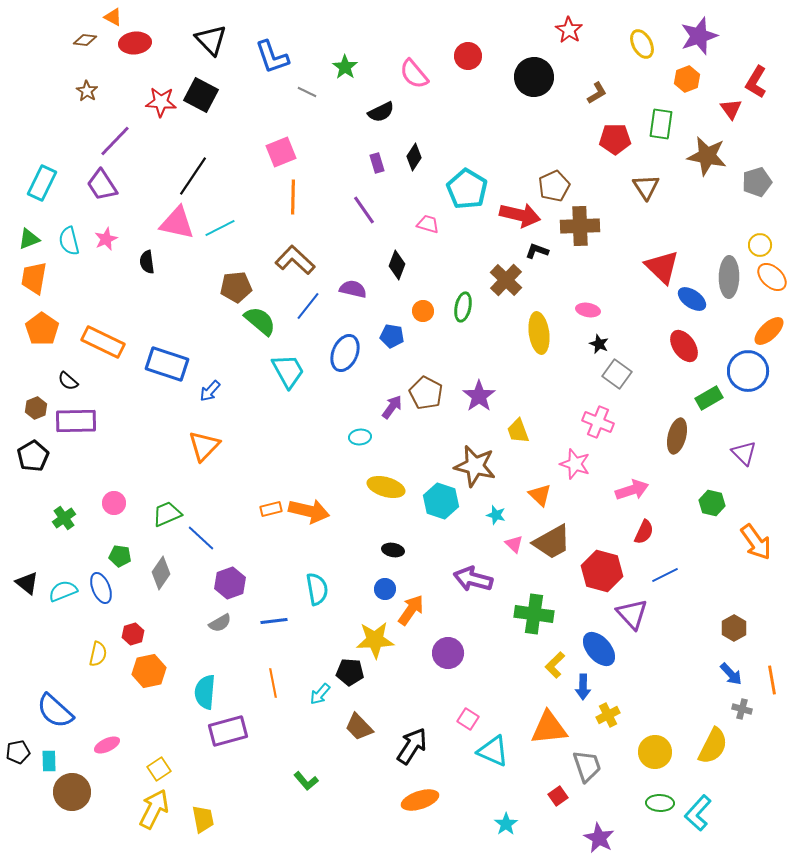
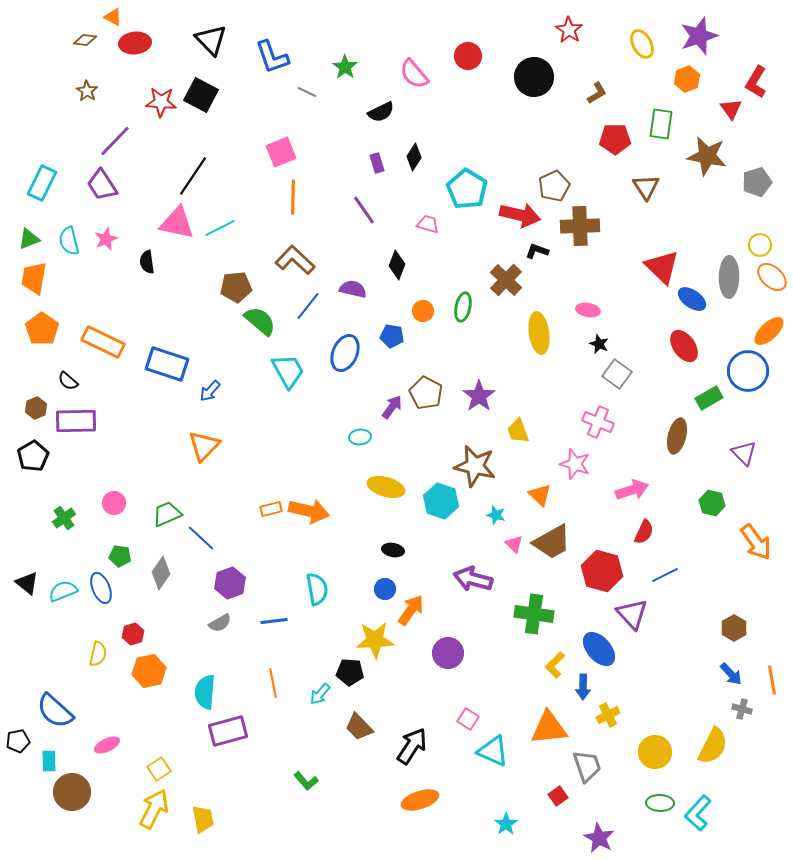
black pentagon at (18, 752): moved 11 px up
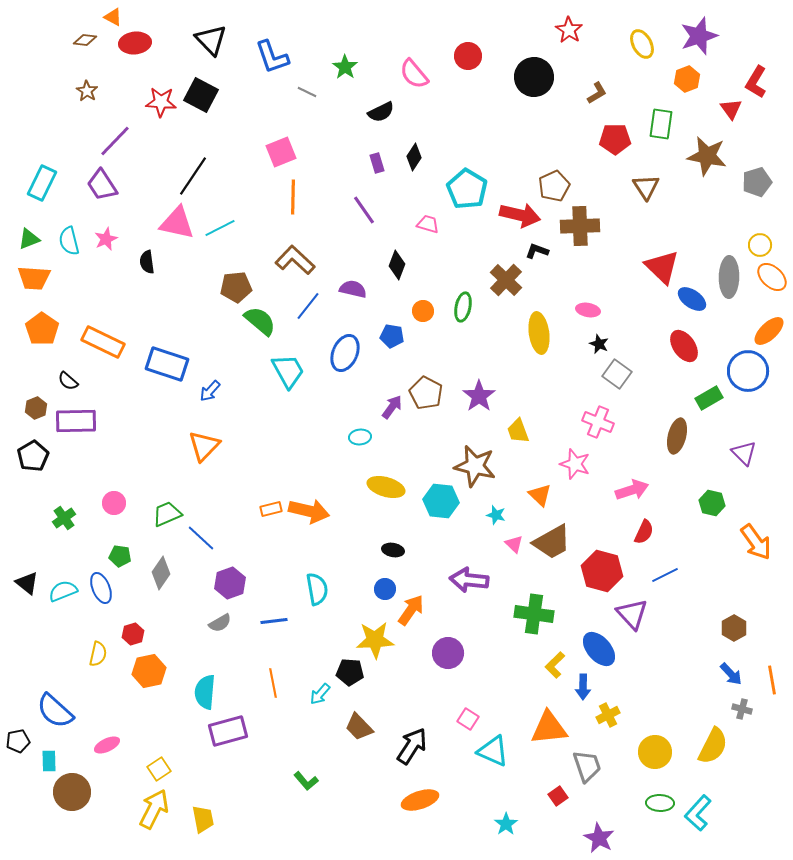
orange trapezoid at (34, 278): rotated 96 degrees counterclockwise
cyan hexagon at (441, 501): rotated 12 degrees counterclockwise
purple arrow at (473, 579): moved 4 px left, 1 px down; rotated 9 degrees counterclockwise
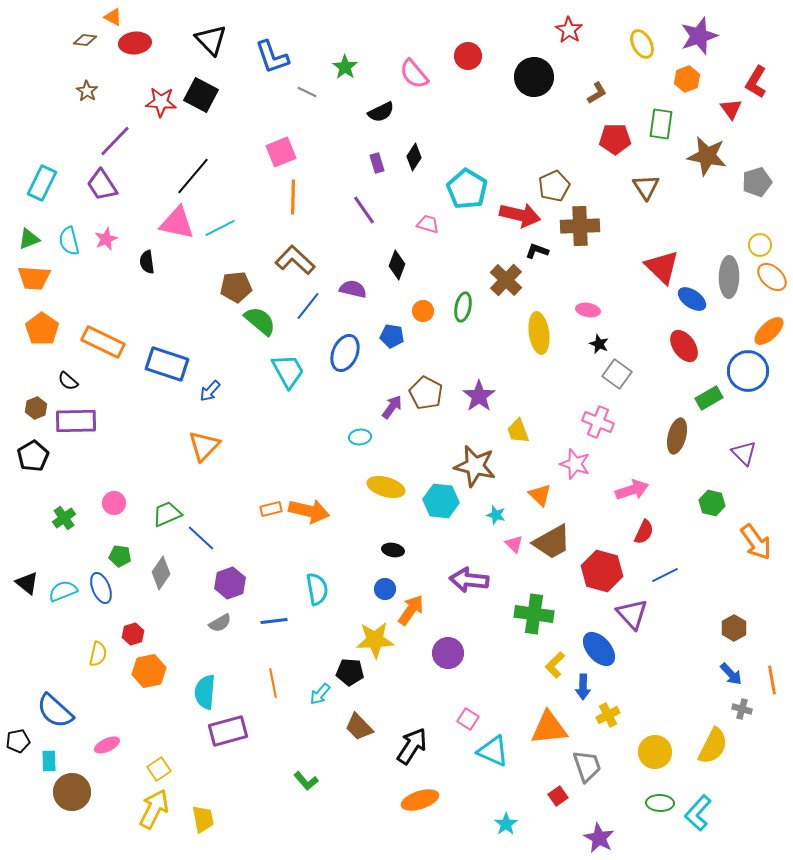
black line at (193, 176): rotated 6 degrees clockwise
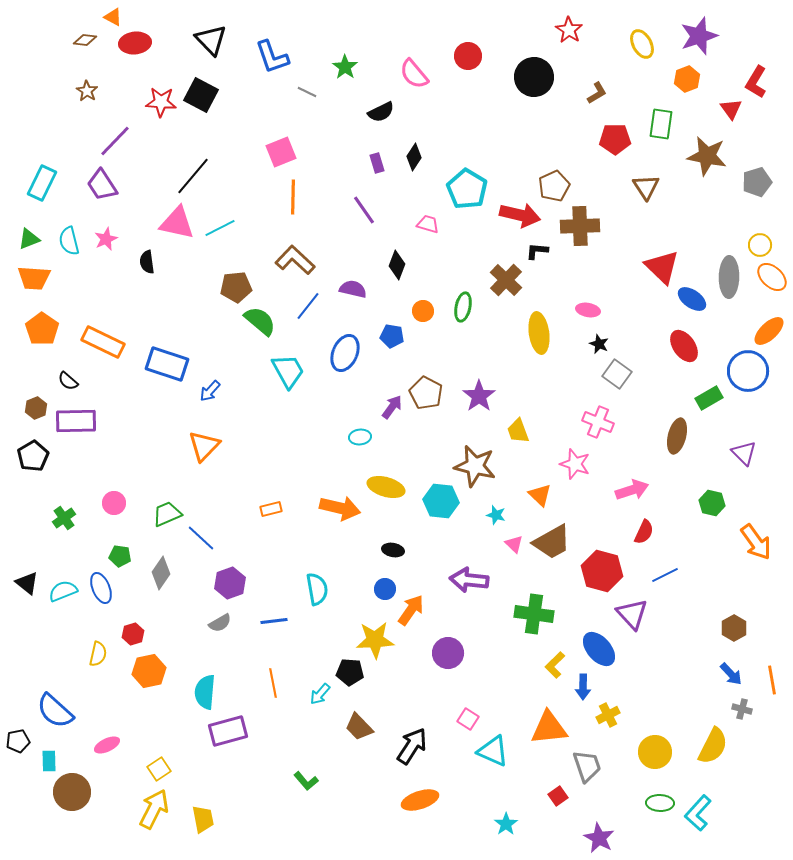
black L-shape at (537, 251): rotated 15 degrees counterclockwise
orange arrow at (309, 511): moved 31 px right, 3 px up
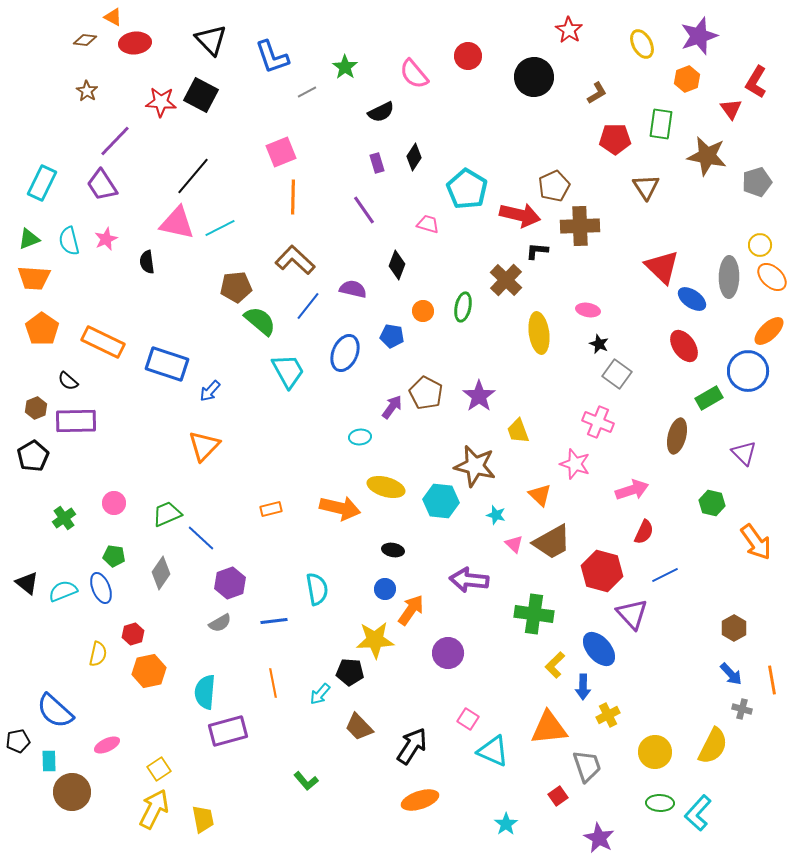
gray line at (307, 92): rotated 54 degrees counterclockwise
green pentagon at (120, 556): moved 6 px left
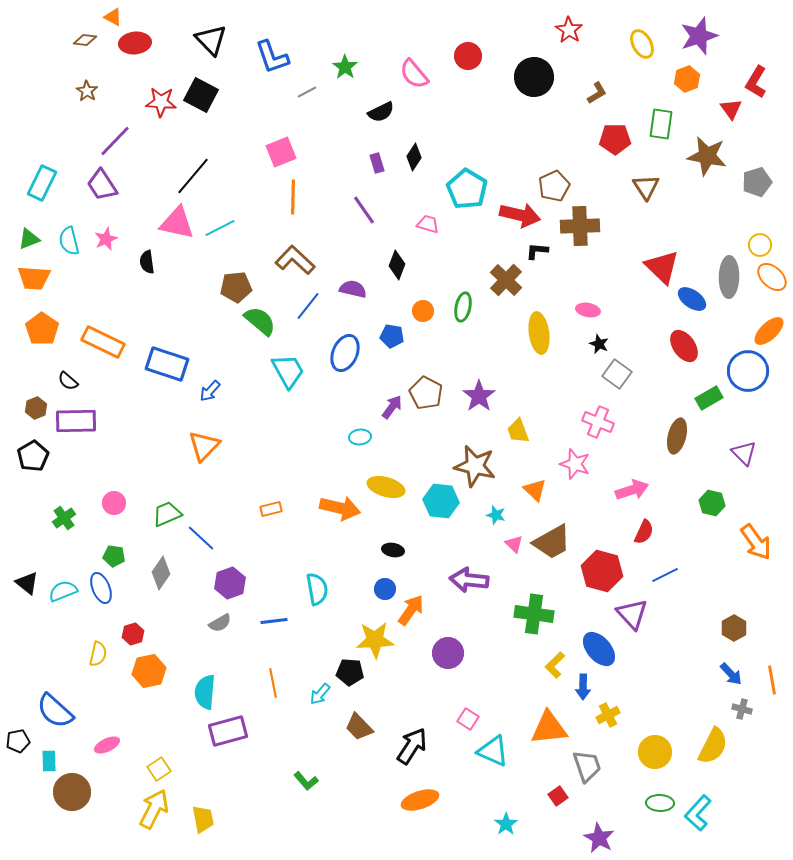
orange triangle at (540, 495): moved 5 px left, 5 px up
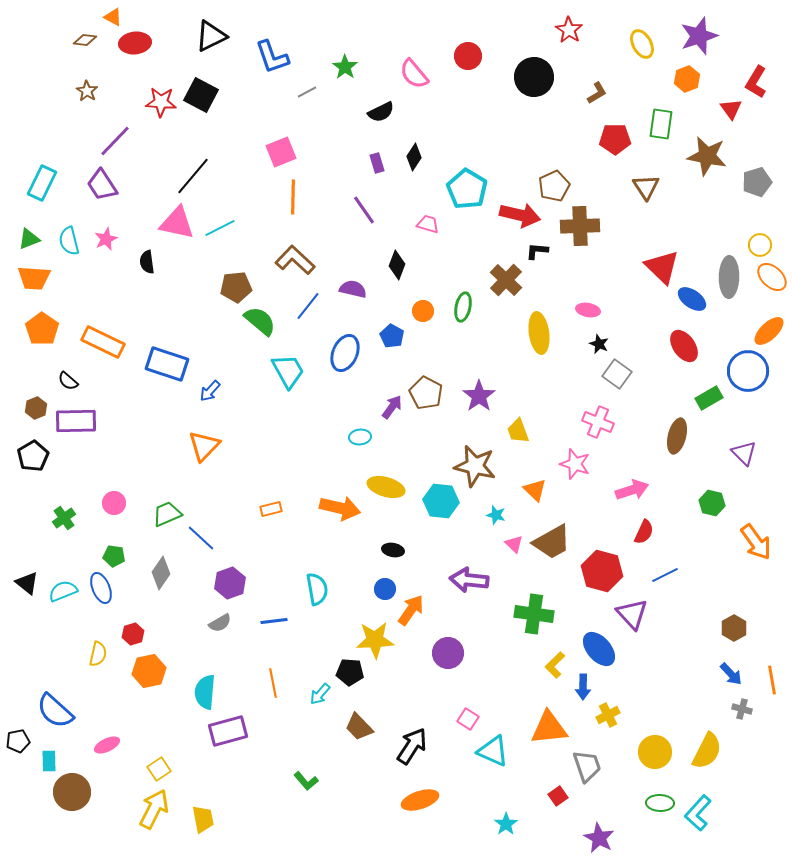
black triangle at (211, 40): moved 4 px up; rotated 48 degrees clockwise
blue pentagon at (392, 336): rotated 20 degrees clockwise
yellow semicircle at (713, 746): moved 6 px left, 5 px down
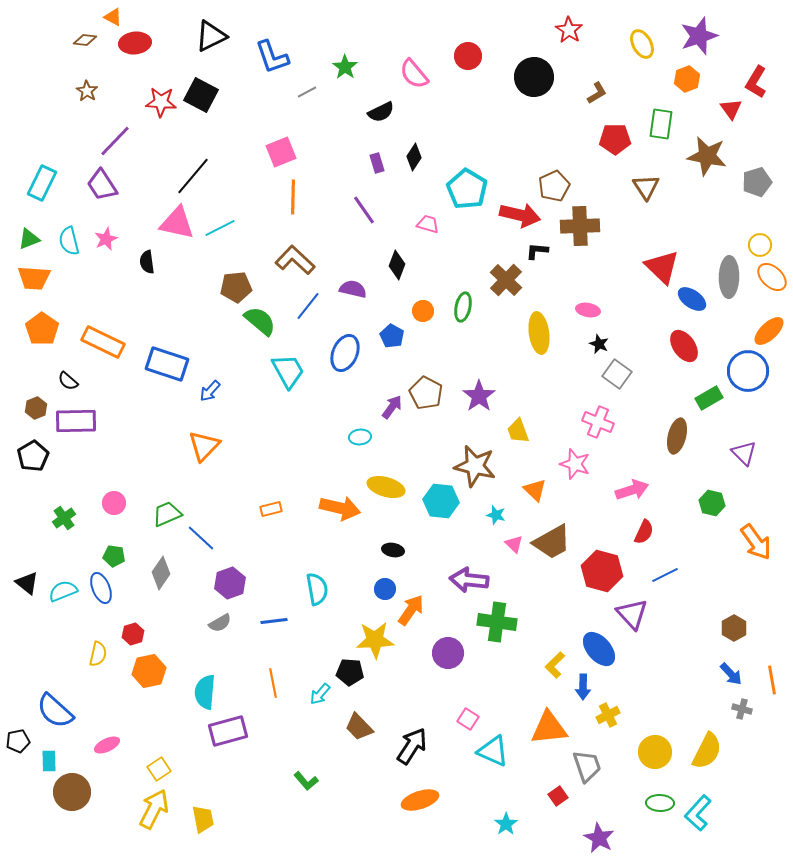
green cross at (534, 614): moved 37 px left, 8 px down
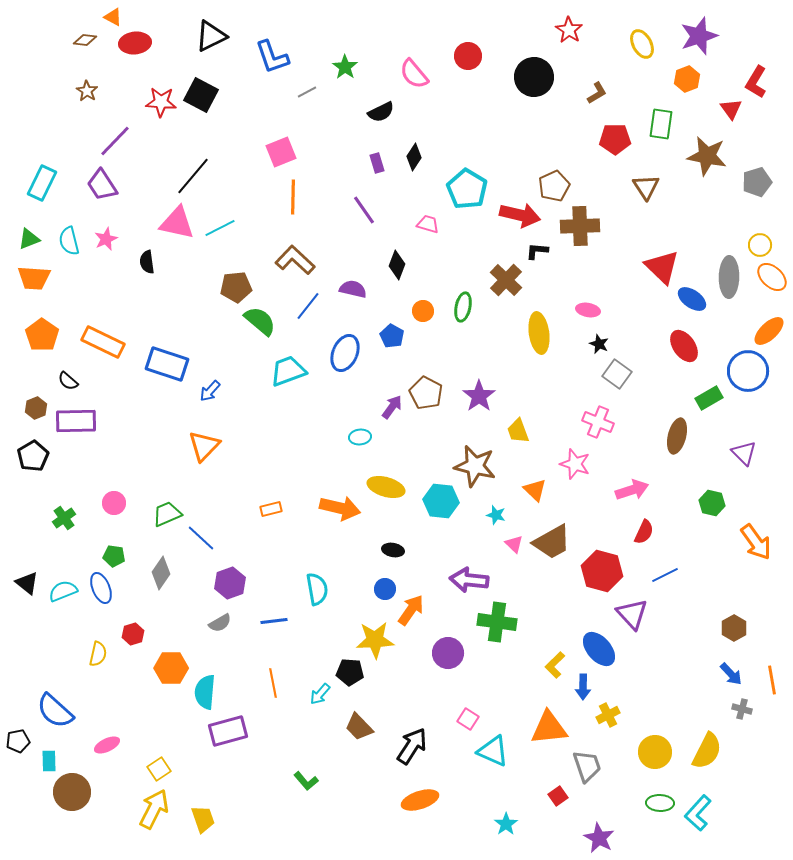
orange pentagon at (42, 329): moved 6 px down
cyan trapezoid at (288, 371): rotated 81 degrees counterclockwise
orange hexagon at (149, 671): moved 22 px right, 3 px up; rotated 12 degrees clockwise
yellow trapezoid at (203, 819): rotated 8 degrees counterclockwise
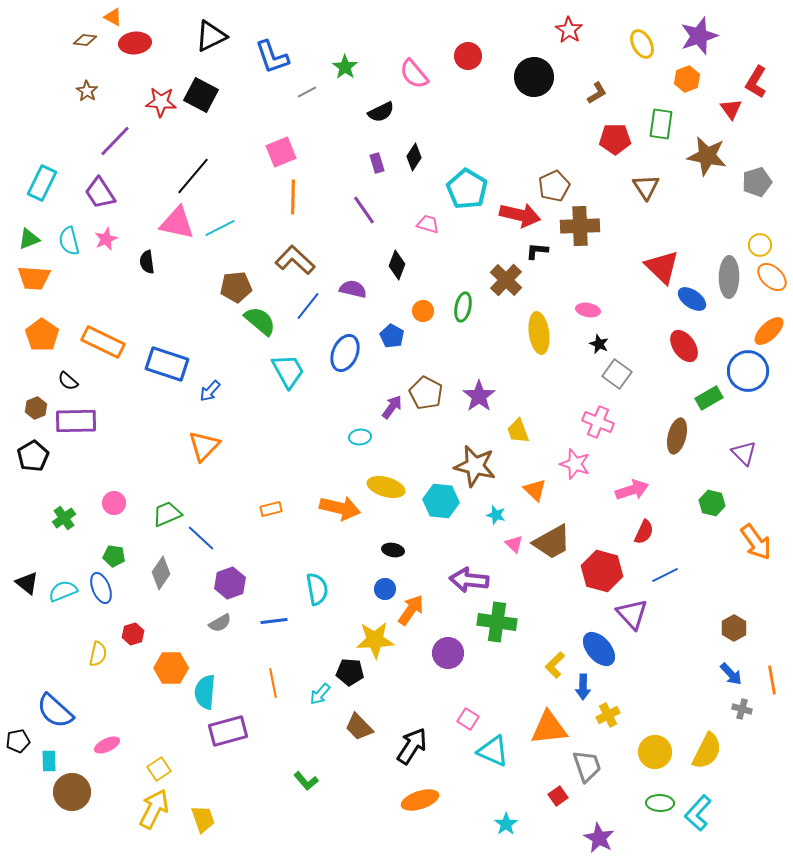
purple trapezoid at (102, 185): moved 2 px left, 8 px down
cyan trapezoid at (288, 371): rotated 81 degrees clockwise
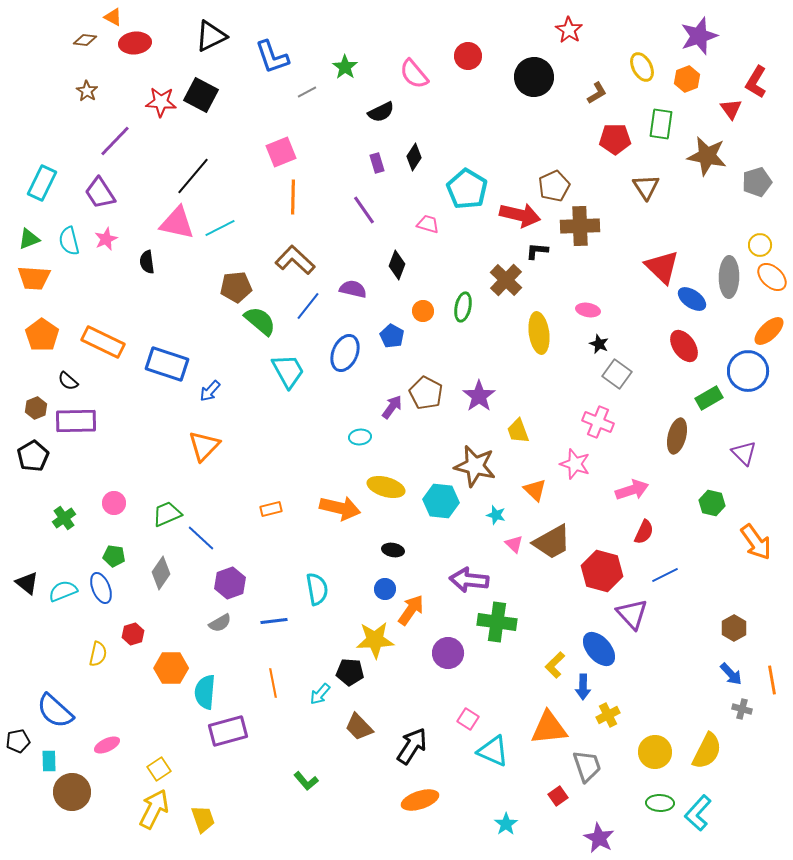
yellow ellipse at (642, 44): moved 23 px down
